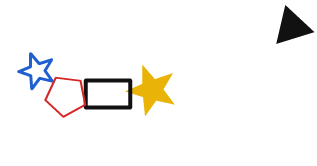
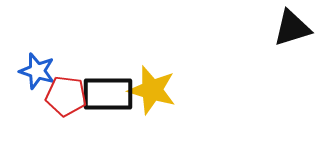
black triangle: moved 1 px down
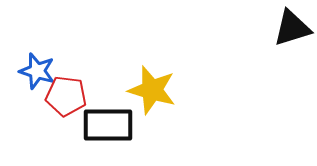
black rectangle: moved 31 px down
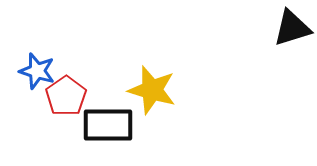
red pentagon: rotated 30 degrees clockwise
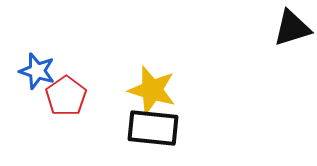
black rectangle: moved 45 px right, 3 px down; rotated 6 degrees clockwise
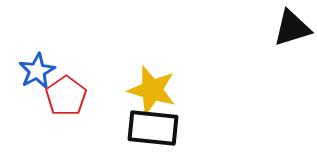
blue star: rotated 27 degrees clockwise
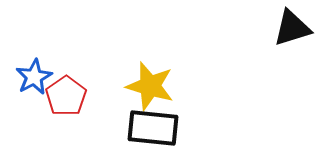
blue star: moved 3 px left, 6 px down
yellow star: moved 2 px left, 4 px up
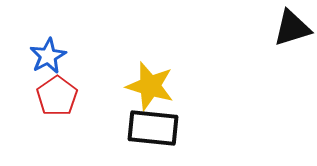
blue star: moved 14 px right, 21 px up
red pentagon: moved 9 px left
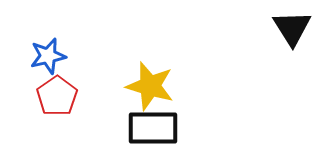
black triangle: rotated 45 degrees counterclockwise
blue star: rotated 15 degrees clockwise
black rectangle: rotated 6 degrees counterclockwise
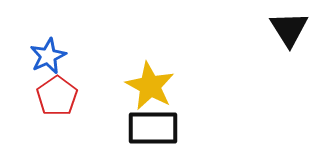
black triangle: moved 3 px left, 1 px down
blue star: rotated 12 degrees counterclockwise
yellow star: rotated 12 degrees clockwise
